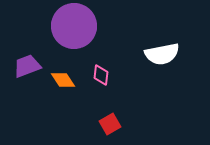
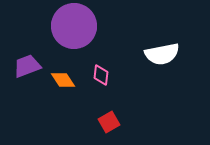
red square: moved 1 px left, 2 px up
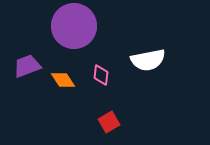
white semicircle: moved 14 px left, 6 px down
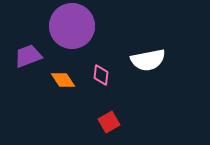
purple circle: moved 2 px left
purple trapezoid: moved 1 px right, 10 px up
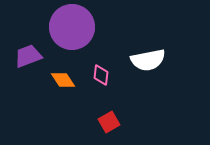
purple circle: moved 1 px down
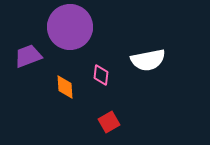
purple circle: moved 2 px left
orange diamond: moved 2 px right, 7 px down; rotated 30 degrees clockwise
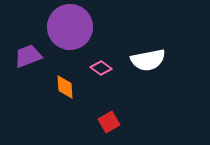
pink diamond: moved 7 px up; rotated 60 degrees counterclockwise
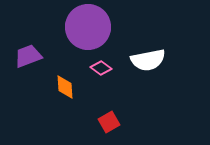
purple circle: moved 18 px right
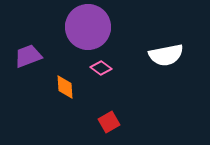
white semicircle: moved 18 px right, 5 px up
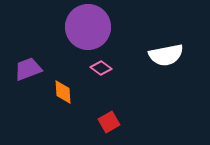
purple trapezoid: moved 13 px down
orange diamond: moved 2 px left, 5 px down
